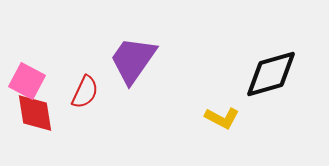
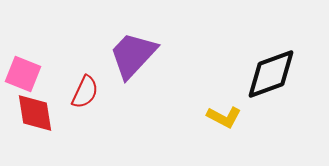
purple trapezoid: moved 5 px up; rotated 8 degrees clockwise
black diamond: rotated 4 degrees counterclockwise
pink square: moved 4 px left, 7 px up; rotated 6 degrees counterclockwise
yellow L-shape: moved 2 px right, 1 px up
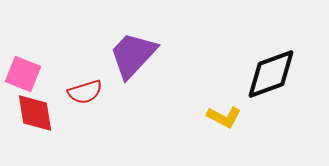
red semicircle: rotated 48 degrees clockwise
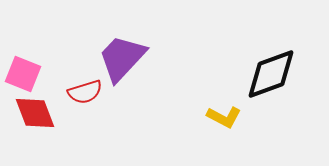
purple trapezoid: moved 11 px left, 3 px down
red diamond: rotated 12 degrees counterclockwise
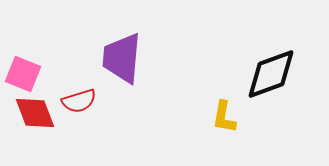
purple trapezoid: rotated 38 degrees counterclockwise
red semicircle: moved 6 px left, 9 px down
yellow L-shape: rotated 72 degrees clockwise
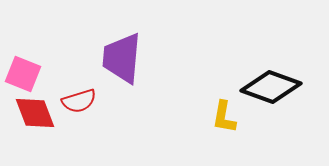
black diamond: moved 13 px down; rotated 40 degrees clockwise
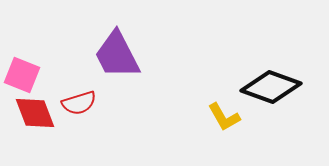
purple trapezoid: moved 5 px left, 3 px up; rotated 32 degrees counterclockwise
pink square: moved 1 px left, 1 px down
red semicircle: moved 2 px down
yellow L-shape: rotated 40 degrees counterclockwise
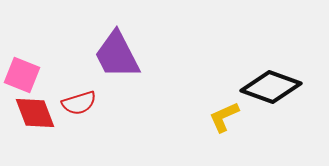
yellow L-shape: rotated 96 degrees clockwise
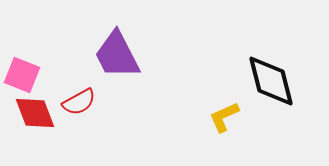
black diamond: moved 6 px up; rotated 56 degrees clockwise
red semicircle: moved 1 px up; rotated 12 degrees counterclockwise
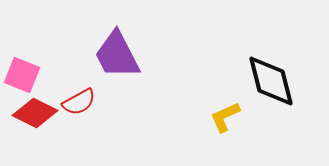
red diamond: rotated 42 degrees counterclockwise
yellow L-shape: moved 1 px right
